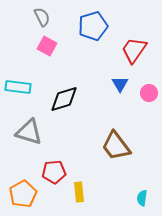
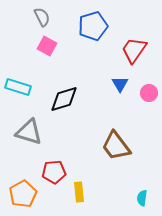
cyan rectangle: rotated 10 degrees clockwise
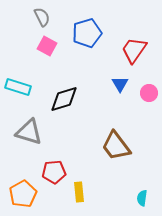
blue pentagon: moved 6 px left, 7 px down
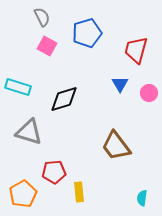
red trapezoid: moved 2 px right; rotated 20 degrees counterclockwise
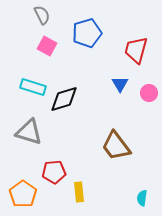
gray semicircle: moved 2 px up
cyan rectangle: moved 15 px right
orange pentagon: rotated 8 degrees counterclockwise
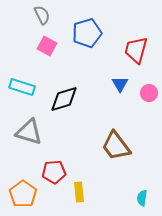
cyan rectangle: moved 11 px left
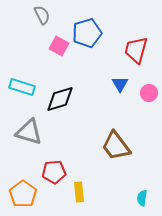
pink square: moved 12 px right
black diamond: moved 4 px left
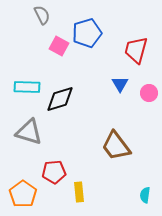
cyan rectangle: moved 5 px right; rotated 15 degrees counterclockwise
cyan semicircle: moved 3 px right, 3 px up
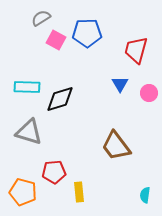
gray semicircle: moved 1 px left, 3 px down; rotated 96 degrees counterclockwise
blue pentagon: rotated 16 degrees clockwise
pink square: moved 3 px left, 6 px up
orange pentagon: moved 2 px up; rotated 20 degrees counterclockwise
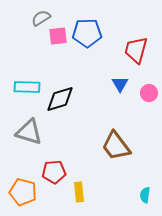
pink square: moved 2 px right, 4 px up; rotated 36 degrees counterclockwise
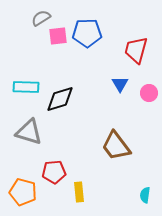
cyan rectangle: moved 1 px left
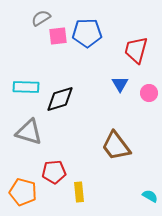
cyan semicircle: moved 5 px right, 1 px down; rotated 112 degrees clockwise
